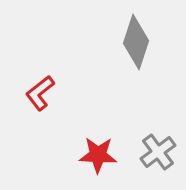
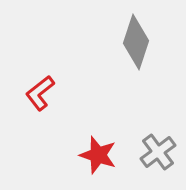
red star: rotated 15 degrees clockwise
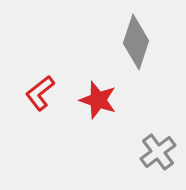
red star: moved 55 px up
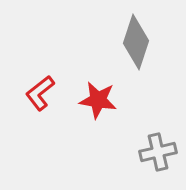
red star: rotated 9 degrees counterclockwise
gray cross: rotated 24 degrees clockwise
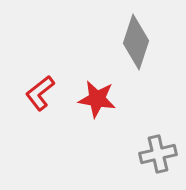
red star: moved 1 px left, 1 px up
gray cross: moved 2 px down
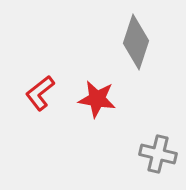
gray cross: rotated 27 degrees clockwise
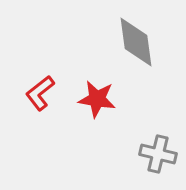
gray diamond: rotated 26 degrees counterclockwise
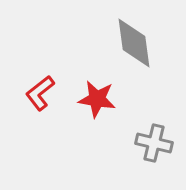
gray diamond: moved 2 px left, 1 px down
gray cross: moved 4 px left, 11 px up
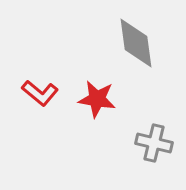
gray diamond: moved 2 px right
red L-shape: rotated 102 degrees counterclockwise
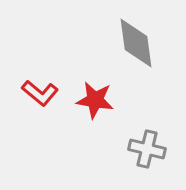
red star: moved 2 px left, 1 px down
gray cross: moved 7 px left, 6 px down
